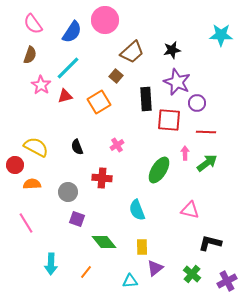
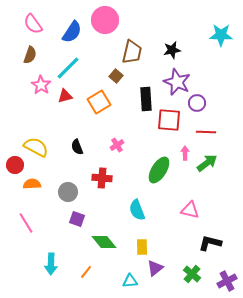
brown trapezoid: rotated 35 degrees counterclockwise
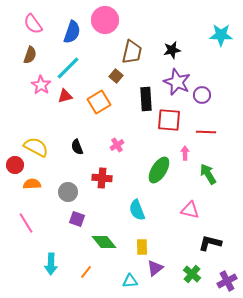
blue semicircle: rotated 15 degrees counterclockwise
purple circle: moved 5 px right, 8 px up
green arrow: moved 1 px right, 11 px down; rotated 85 degrees counterclockwise
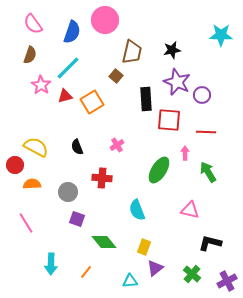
orange square: moved 7 px left
green arrow: moved 2 px up
yellow rectangle: moved 2 px right; rotated 21 degrees clockwise
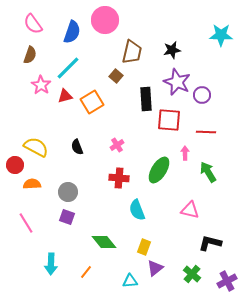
red cross: moved 17 px right
purple square: moved 10 px left, 2 px up
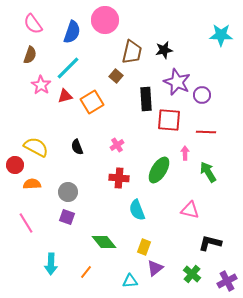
black star: moved 8 px left
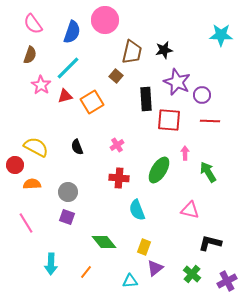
red line: moved 4 px right, 11 px up
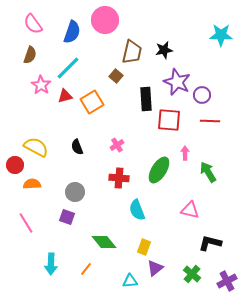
gray circle: moved 7 px right
orange line: moved 3 px up
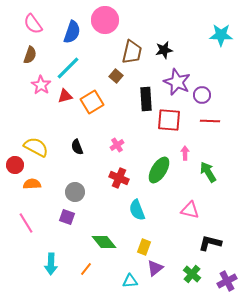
red cross: rotated 18 degrees clockwise
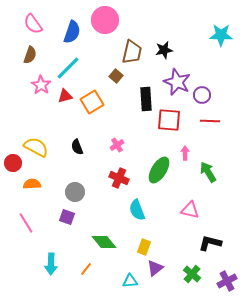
red circle: moved 2 px left, 2 px up
